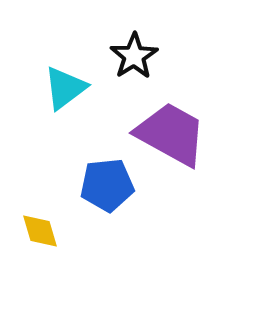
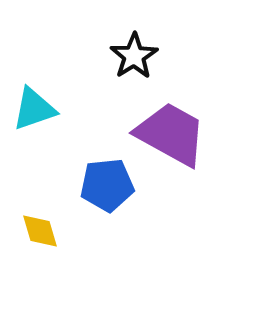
cyan triangle: moved 31 px left, 21 px down; rotated 18 degrees clockwise
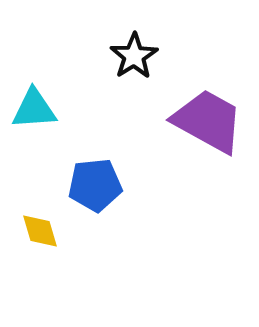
cyan triangle: rotated 15 degrees clockwise
purple trapezoid: moved 37 px right, 13 px up
blue pentagon: moved 12 px left
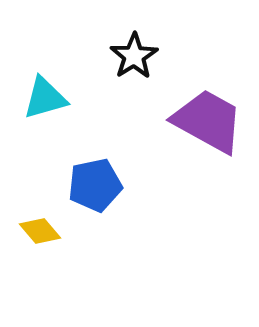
cyan triangle: moved 11 px right, 11 px up; rotated 12 degrees counterclockwise
blue pentagon: rotated 6 degrees counterclockwise
yellow diamond: rotated 24 degrees counterclockwise
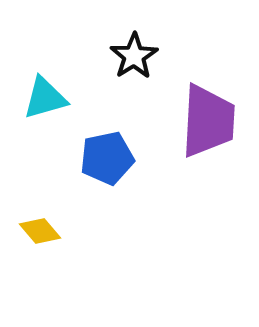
purple trapezoid: rotated 64 degrees clockwise
blue pentagon: moved 12 px right, 27 px up
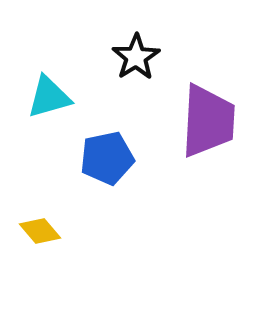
black star: moved 2 px right, 1 px down
cyan triangle: moved 4 px right, 1 px up
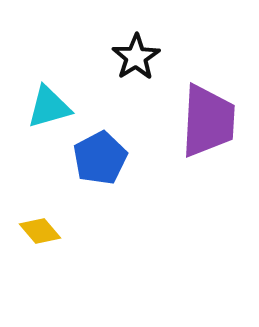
cyan triangle: moved 10 px down
blue pentagon: moved 7 px left; rotated 16 degrees counterclockwise
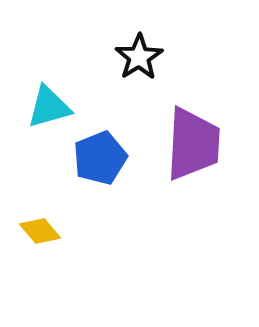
black star: moved 3 px right
purple trapezoid: moved 15 px left, 23 px down
blue pentagon: rotated 6 degrees clockwise
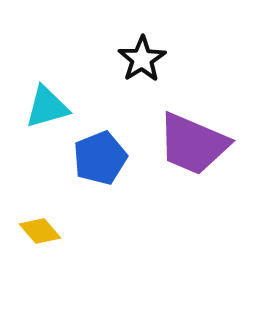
black star: moved 3 px right, 2 px down
cyan triangle: moved 2 px left
purple trapezoid: rotated 110 degrees clockwise
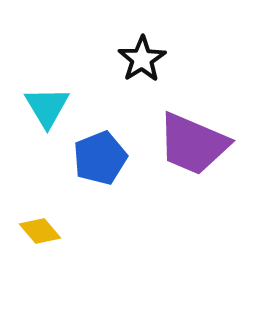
cyan triangle: rotated 45 degrees counterclockwise
